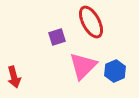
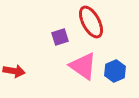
purple square: moved 3 px right
pink triangle: rotated 40 degrees counterclockwise
red arrow: moved 6 px up; rotated 65 degrees counterclockwise
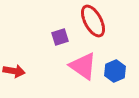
red ellipse: moved 2 px right, 1 px up
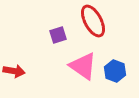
purple square: moved 2 px left, 2 px up
blue hexagon: rotated 15 degrees counterclockwise
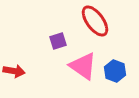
red ellipse: moved 2 px right; rotated 8 degrees counterclockwise
purple square: moved 6 px down
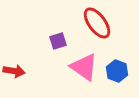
red ellipse: moved 2 px right, 2 px down
pink triangle: moved 1 px right, 1 px down
blue hexagon: moved 2 px right
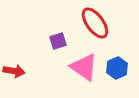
red ellipse: moved 2 px left
blue hexagon: moved 3 px up; rotated 15 degrees clockwise
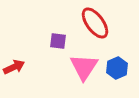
purple square: rotated 24 degrees clockwise
pink triangle: rotated 28 degrees clockwise
red arrow: moved 4 px up; rotated 35 degrees counterclockwise
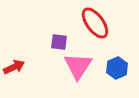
purple square: moved 1 px right, 1 px down
pink triangle: moved 6 px left, 1 px up
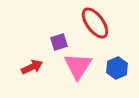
purple square: rotated 24 degrees counterclockwise
red arrow: moved 18 px right
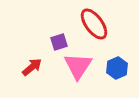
red ellipse: moved 1 px left, 1 px down
red arrow: rotated 15 degrees counterclockwise
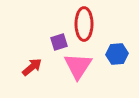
red ellipse: moved 10 px left; rotated 36 degrees clockwise
blue hexagon: moved 14 px up; rotated 20 degrees clockwise
